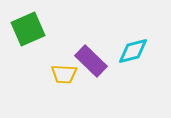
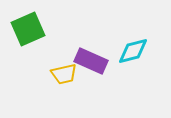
purple rectangle: rotated 20 degrees counterclockwise
yellow trapezoid: rotated 16 degrees counterclockwise
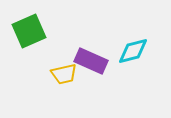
green square: moved 1 px right, 2 px down
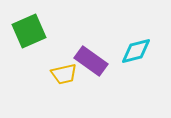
cyan diamond: moved 3 px right
purple rectangle: rotated 12 degrees clockwise
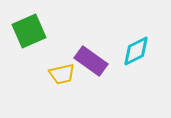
cyan diamond: rotated 12 degrees counterclockwise
yellow trapezoid: moved 2 px left
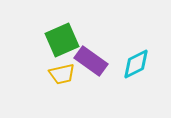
green square: moved 33 px right, 9 px down
cyan diamond: moved 13 px down
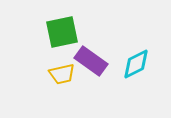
green square: moved 8 px up; rotated 12 degrees clockwise
